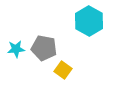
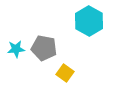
yellow square: moved 2 px right, 3 px down
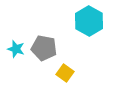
cyan star: rotated 24 degrees clockwise
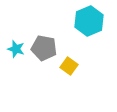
cyan hexagon: rotated 8 degrees clockwise
yellow square: moved 4 px right, 7 px up
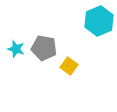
cyan hexagon: moved 10 px right
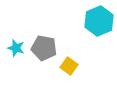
cyan star: moved 1 px up
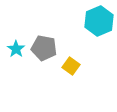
cyan star: moved 1 px down; rotated 18 degrees clockwise
yellow square: moved 2 px right
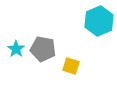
gray pentagon: moved 1 px left, 1 px down
yellow square: rotated 18 degrees counterclockwise
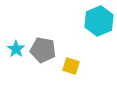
gray pentagon: moved 1 px down
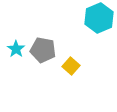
cyan hexagon: moved 3 px up
yellow square: rotated 24 degrees clockwise
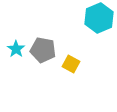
yellow square: moved 2 px up; rotated 12 degrees counterclockwise
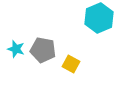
cyan star: rotated 18 degrees counterclockwise
